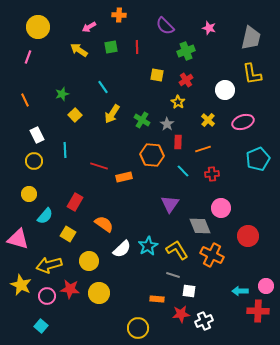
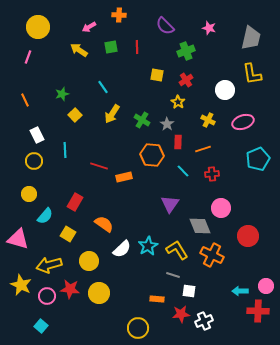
yellow cross at (208, 120): rotated 16 degrees counterclockwise
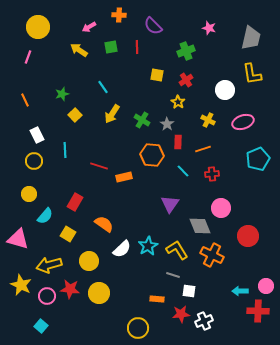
purple semicircle at (165, 26): moved 12 px left
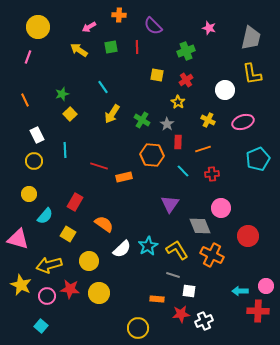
yellow square at (75, 115): moved 5 px left, 1 px up
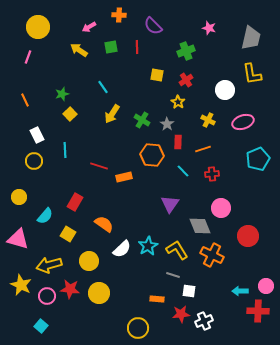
yellow circle at (29, 194): moved 10 px left, 3 px down
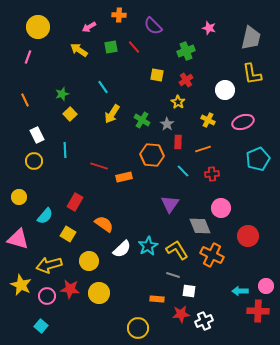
red line at (137, 47): moved 3 px left; rotated 40 degrees counterclockwise
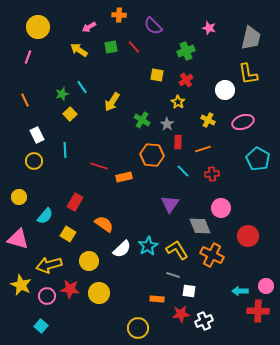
yellow L-shape at (252, 74): moved 4 px left
cyan line at (103, 87): moved 21 px left
yellow arrow at (112, 114): moved 12 px up
cyan pentagon at (258, 159): rotated 20 degrees counterclockwise
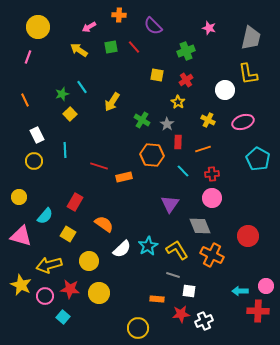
pink circle at (221, 208): moved 9 px left, 10 px up
pink triangle at (18, 239): moved 3 px right, 3 px up
pink circle at (47, 296): moved 2 px left
cyan square at (41, 326): moved 22 px right, 9 px up
